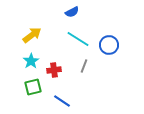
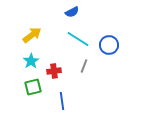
red cross: moved 1 px down
blue line: rotated 48 degrees clockwise
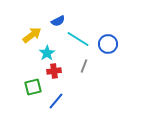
blue semicircle: moved 14 px left, 9 px down
blue circle: moved 1 px left, 1 px up
cyan star: moved 16 px right, 8 px up
blue line: moved 6 px left; rotated 48 degrees clockwise
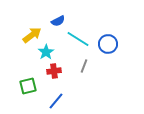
cyan star: moved 1 px left, 1 px up
green square: moved 5 px left, 1 px up
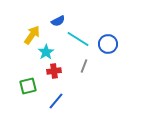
yellow arrow: rotated 18 degrees counterclockwise
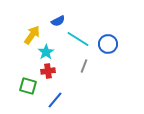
red cross: moved 6 px left
green square: rotated 30 degrees clockwise
blue line: moved 1 px left, 1 px up
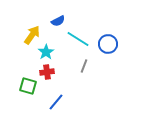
red cross: moved 1 px left, 1 px down
blue line: moved 1 px right, 2 px down
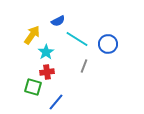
cyan line: moved 1 px left
green square: moved 5 px right, 1 px down
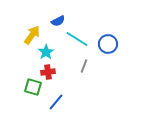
red cross: moved 1 px right
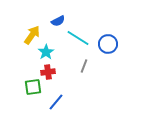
cyan line: moved 1 px right, 1 px up
green square: rotated 24 degrees counterclockwise
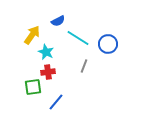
cyan star: rotated 14 degrees counterclockwise
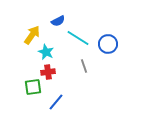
gray line: rotated 40 degrees counterclockwise
